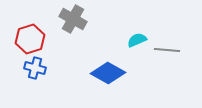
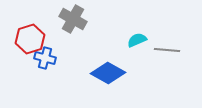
blue cross: moved 10 px right, 10 px up
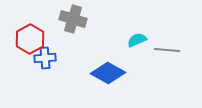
gray cross: rotated 12 degrees counterclockwise
red hexagon: rotated 12 degrees counterclockwise
blue cross: rotated 20 degrees counterclockwise
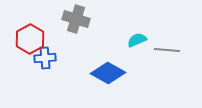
gray cross: moved 3 px right
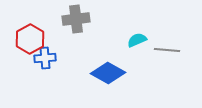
gray cross: rotated 24 degrees counterclockwise
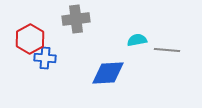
cyan semicircle: rotated 12 degrees clockwise
blue cross: rotated 10 degrees clockwise
blue diamond: rotated 32 degrees counterclockwise
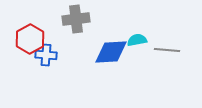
blue cross: moved 1 px right, 3 px up
blue diamond: moved 3 px right, 21 px up
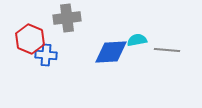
gray cross: moved 9 px left, 1 px up
red hexagon: rotated 8 degrees counterclockwise
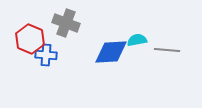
gray cross: moved 1 px left, 5 px down; rotated 28 degrees clockwise
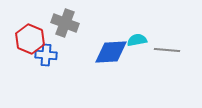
gray cross: moved 1 px left
